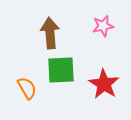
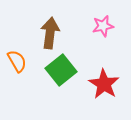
brown arrow: rotated 12 degrees clockwise
green square: rotated 36 degrees counterclockwise
orange semicircle: moved 10 px left, 27 px up
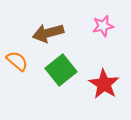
brown arrow: moved 2 px left; rotated 112 degrees counterclockwise
orange semicircle: rotated 20 degrees counterclockwise
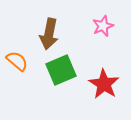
pink star: rotated 10 degrees counterclockwise
brown arrow: moved 1 px right, 1 px down; rotated 64 degrees counterclockwise
green square: rotated 16 degrees clockwise
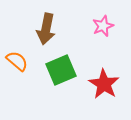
brown arrow: moved 3 px left, 5 px up
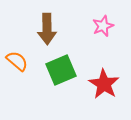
brown arrow: moved 1 px right; rotated 12 degrees counterclockwise
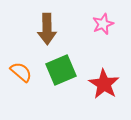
pink star: moved 2 px up
orange semicircle: moved 4 px right, 11 px down
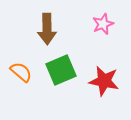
red star: moved 3 px up; rotated 20 degrees counterclockwise
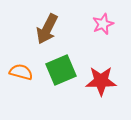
brown arrow: rotated 28 degrees clockwise
orange semicircle: rotated 25 degrees counterclockwise
red star: moved 3 px left; rotated 12 degrees counterclockwise
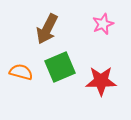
green square: moved 1 px left, 3 px up
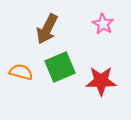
pink star: rotated 20 degrees counterclockwise
